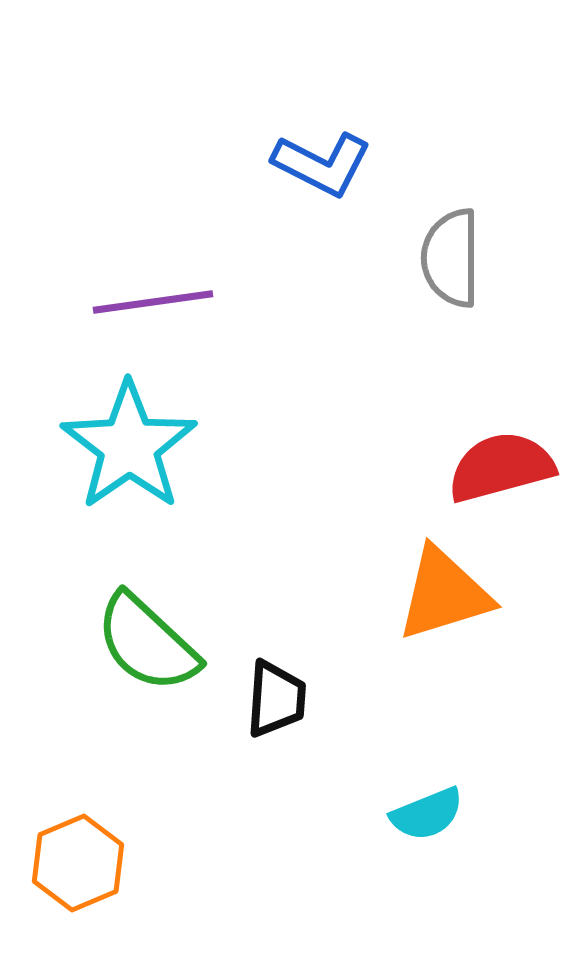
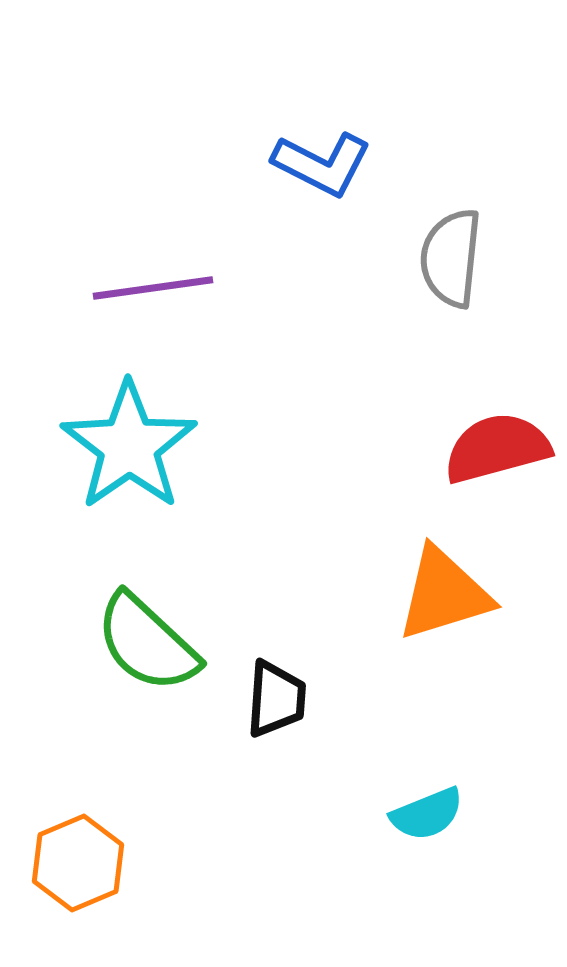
gray semicircle: rotated 6 degrees clockwise
purple line: moved 14 px up
red semicircle: moved 4 px left, 19 px up
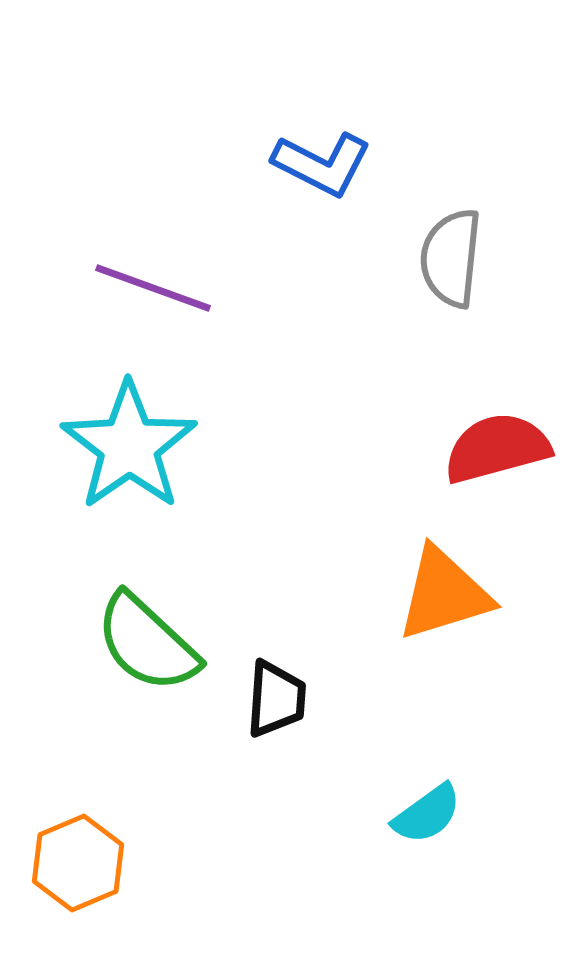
purple line: rotated 28 degrees clockwise
cyan semicircle: rotated 14 degrees counterclockwise
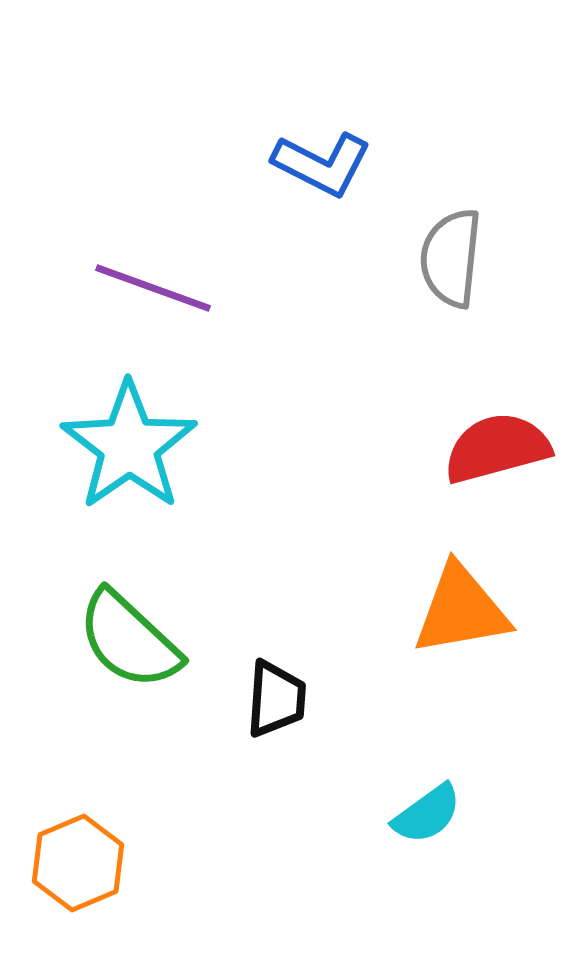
orange triangle: moved 17 px right, 16 px down; rotated 7 degrees clockwise
green semicircle: moved 18 px left, 3 px up
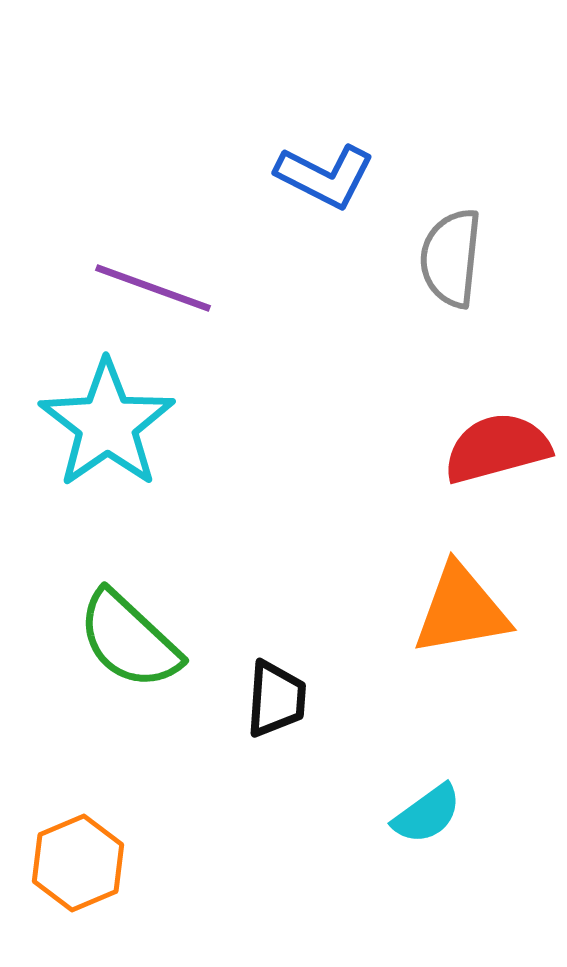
blue L-shape: moved 3 px right, 12 px down
cyan star: moved 22 px left, 22 px up
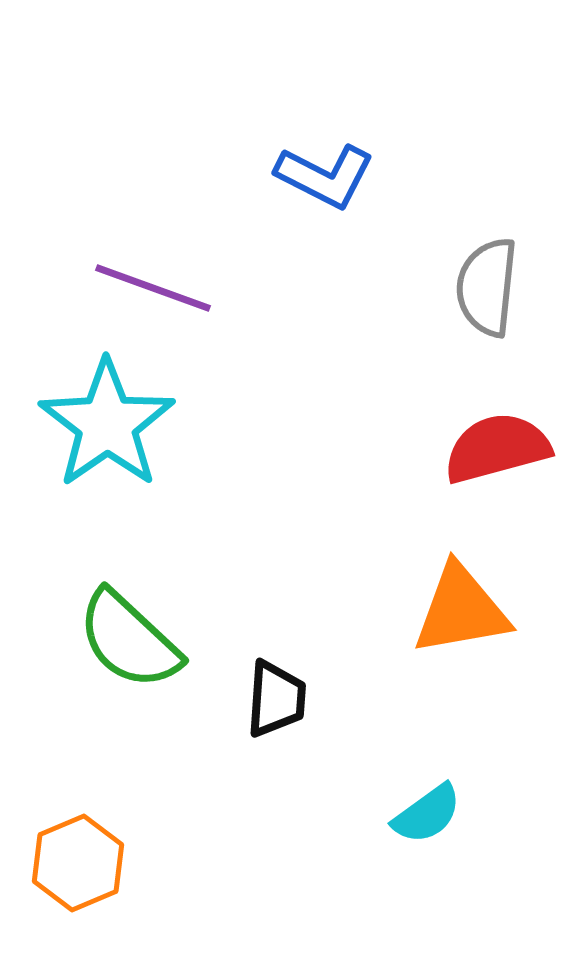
gray semicircle: moved 36 px right, 29 px down
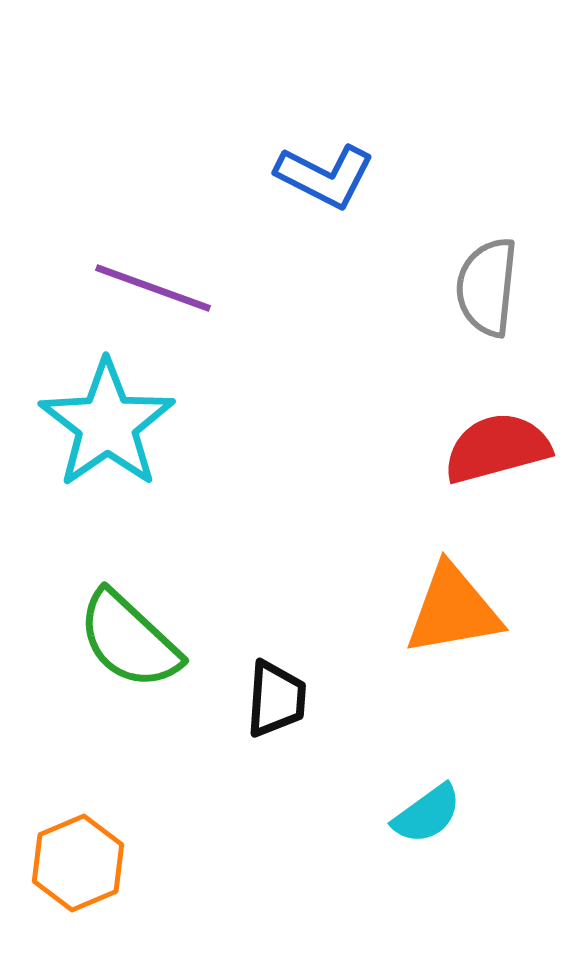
orange triangle: moved 8 px left
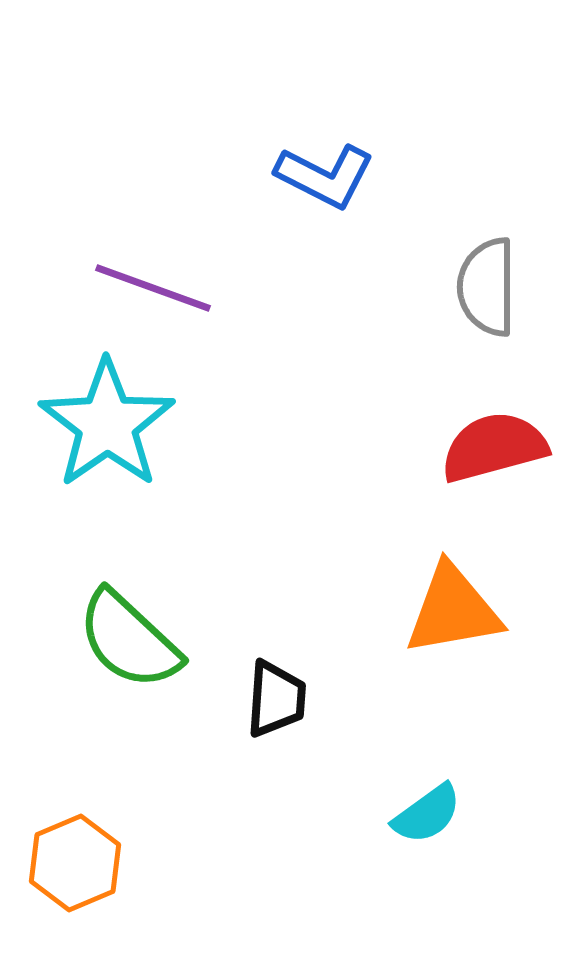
gray semicircle: rotated 6 degrees counterclockwise
red semicircle: moved 3 px left, 1 px up
orange hexagon: moved 3 px left
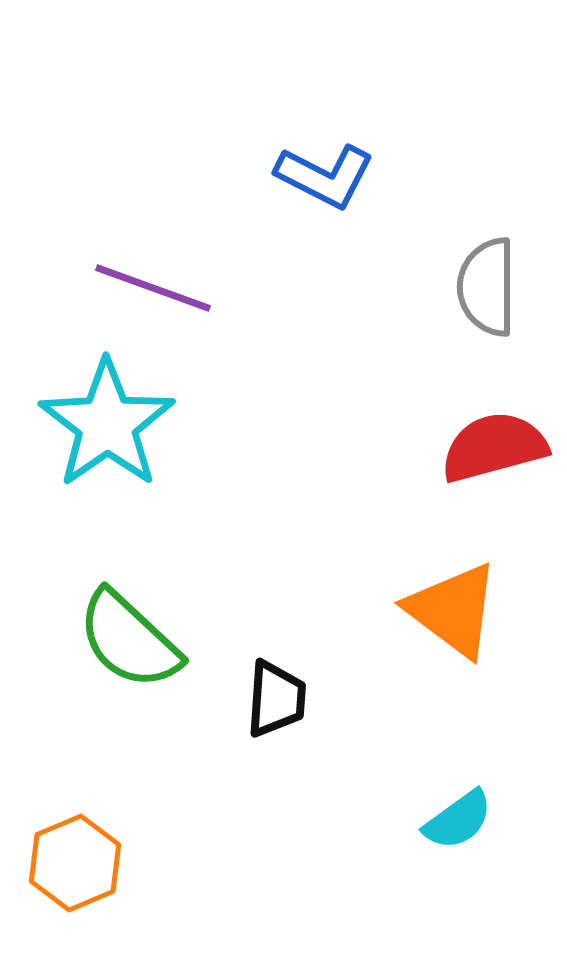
orange triangle: rotated 47 degrees clockwise
cyan semicircle: moved 31 px right, 6 px down
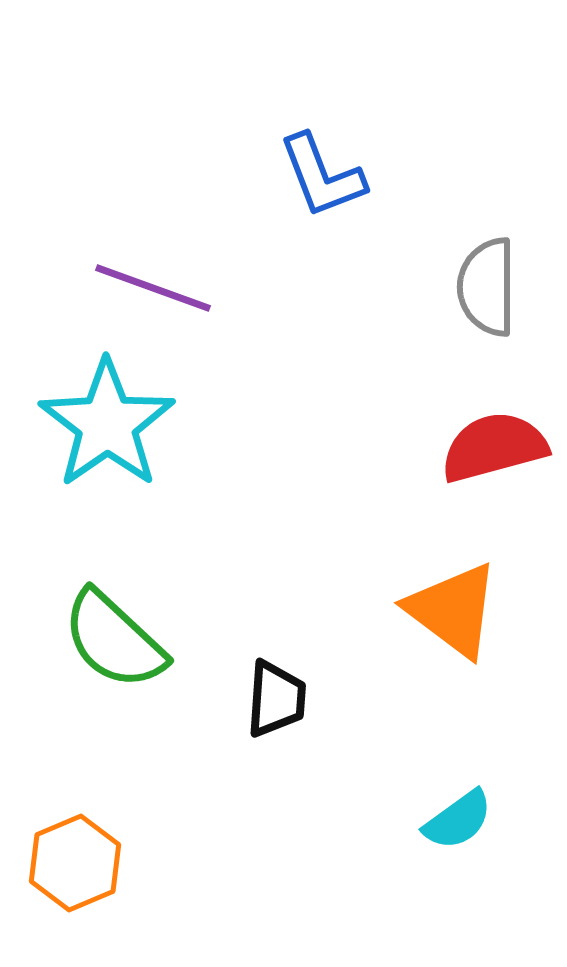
blue L-shape: moved 3 px left; rotated 42 degrees clockwise
green semicircle: moved 15 px left
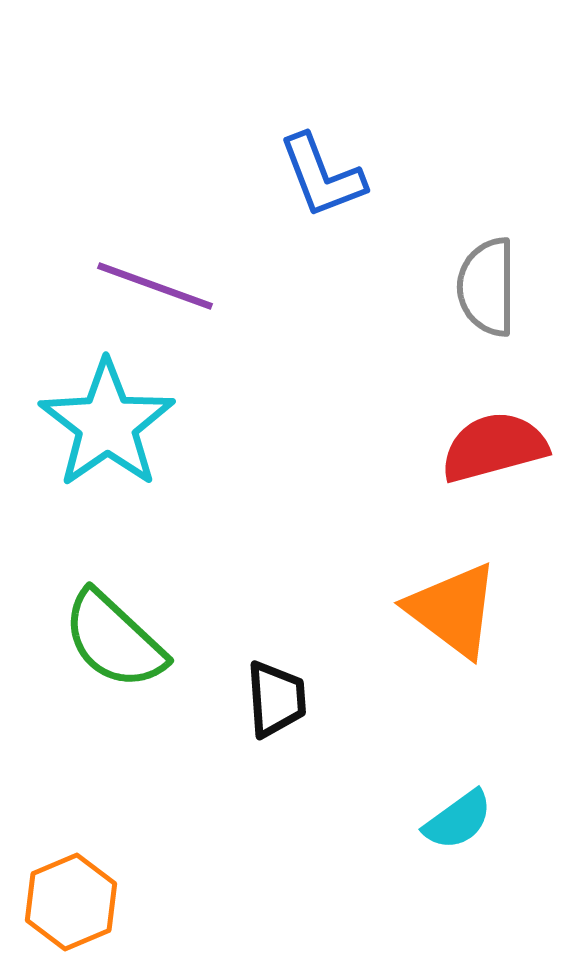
purple line: moved 2 px right, 2 px up
black trapezoid: rotated 8 degrees counterclockwise
orange hexagon: moved 4 px left, 39 px down
